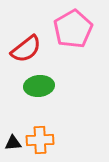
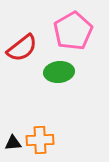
pink pentagon: moved 2 px down
red semicircle: moved 4 px left, 1 px up
green ellipse: moved 20 px right, 14 px up
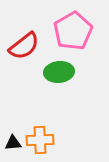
red semicircle: moved 2 px right, 2 px up
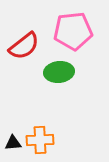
pink pentagon: rotated 24 degrees clockwise
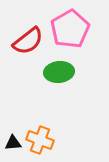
pink pentagon: moved 3 px left, 2 px up; rotated 24 degrees counterclockwise
red semicircle: moved 4 px right, 5 px up
orange cross: rotated 24 degrees clockwise
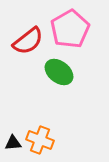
green ellipse: rotated 44 degrees clockwise
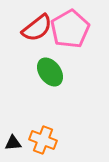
red semicircle: moved 9 px right, 13 px up
green ellipse: moved 9 px left; rotated 16 degrees clockwise
orange cross: moved 3 px right
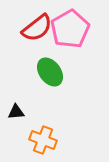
black triangle: moved 3 px right, 31 px up
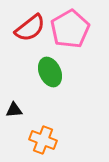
red semicircle: moved 7 px left
green ellipse: rotated 12 degrees clockwise
black triangle: moved 2 px left, 2 px up
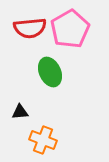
red semicircle: rotated 32 degrees clockwise
black triangle: moved 6 px right, 2 px down
